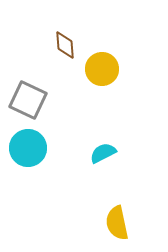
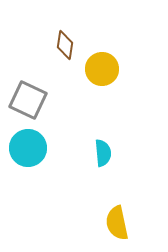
brown diamond: rotated 12 degrees clockwise
cyan semicircle: rotated 112 degrees clockwise
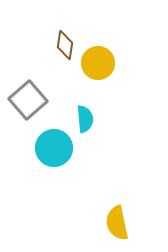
yellow circle: moved 4 px left, 6 px up
gray square: rotated 24 degrees clockwise
cyan circle: moved 26 px right
cyan semicircle: moved 18 px left, 34 px up
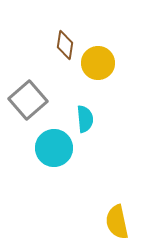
yellow semicircle: moved 1 px up
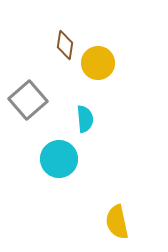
cyan circle: moved 5 px right, 11 px down
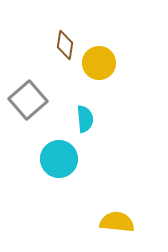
yellow circle: moved 1 px right
yellow semicircle: rotated 108 degrees clockwise
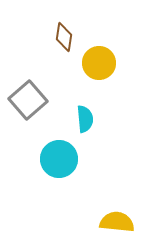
brown diamond: moved 1 px left, 8 px up
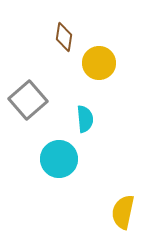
yellow semicircle: moved 6 px right, 10 px up; rotated 84 degrees counterclockwise
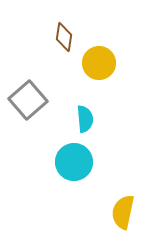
cyan circle: moved 15 px right, 3 px down
